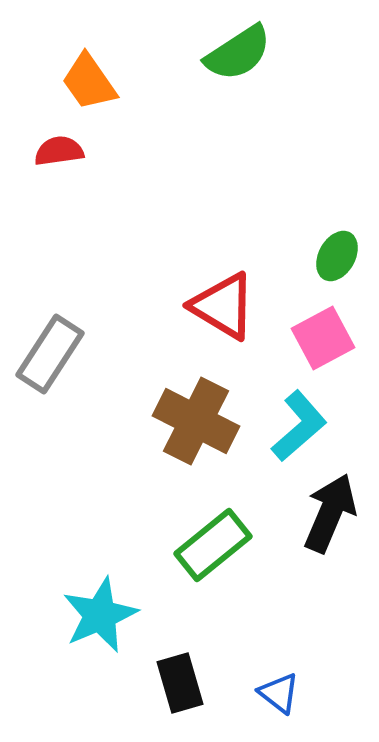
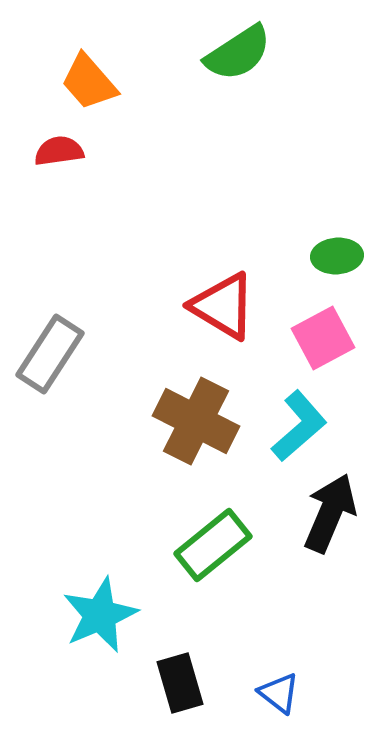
orange trapezoid: rotated 6 degrees counterclockwise
green ellipse: rotated 57 degrees clockwise
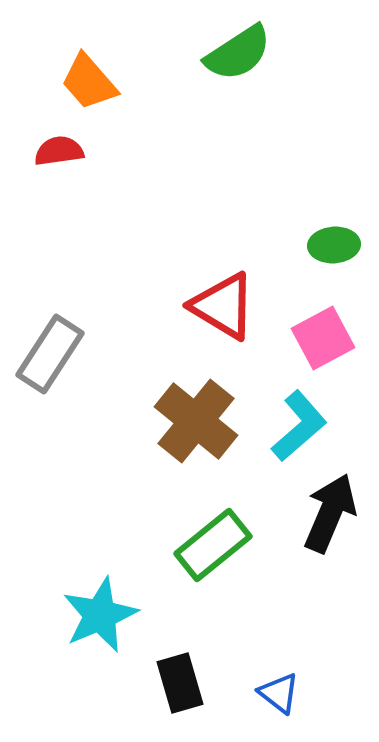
green ellipse: moved 3 px left, 11 px up
brown cross: rotated 12 degrees clockwise
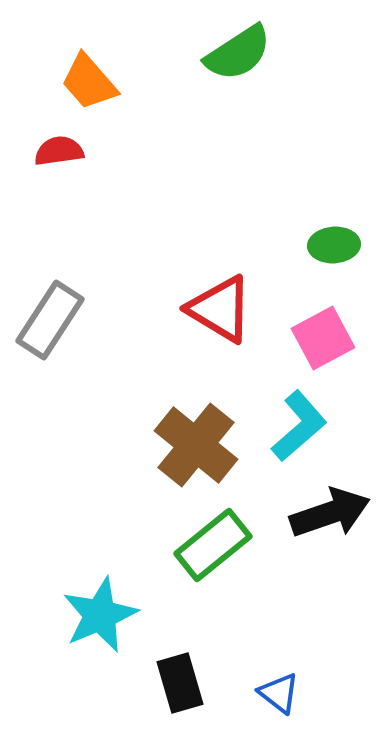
red triangle: moved 3 px left, 3 px down
gray rectangle: moved 34 px up
brown cross: moved 24 px down
black arrow: rotated 48 degrees clockwise
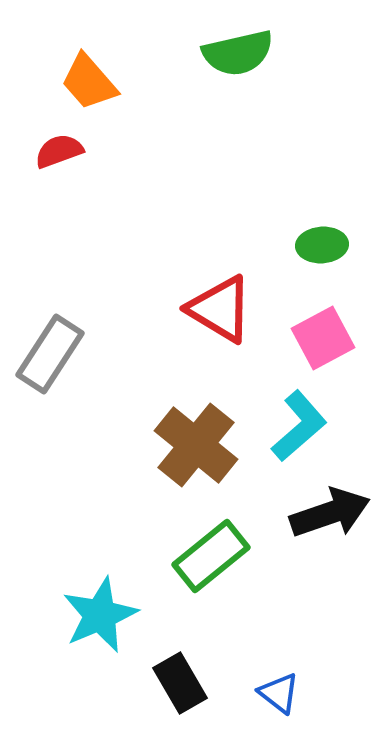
green semicircle: rotated 20 degrees clockwise
red semicircle: rotated 12 degrees counterclockwise
green ellipse: moved 12 px left
gray rectangle: moved 34 px down
green rectangle: moved 2 px left, 11 px down
black rectangle: rotated 14 degrees counterclockwise
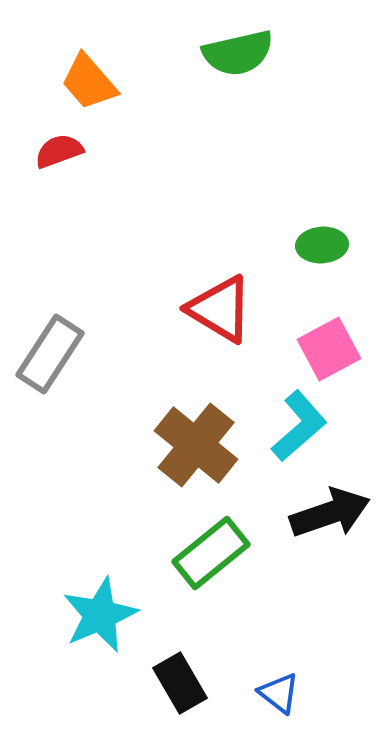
pink square: moved 6 px right, 11 px down
green rectangle: moved 3 px up
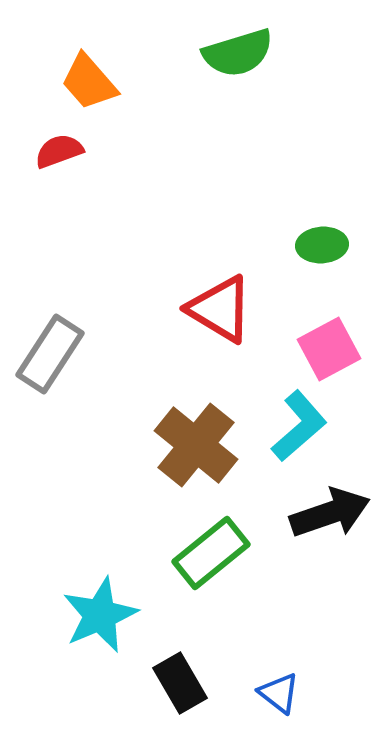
green semicircle: rotated 4 degrees counterclockwise
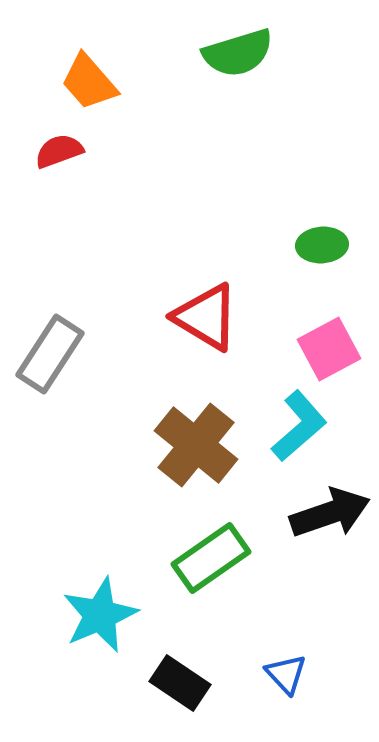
red triangle: moved 14 px left, 8 px down
green rectangle: moved 5 px down; rotated 4 degrees clockwise
black rectangle: rotated 26 degrees counterclockwise
blue triangle: moved 7 px right, 19 px up; rotated 9 degrees clockwise
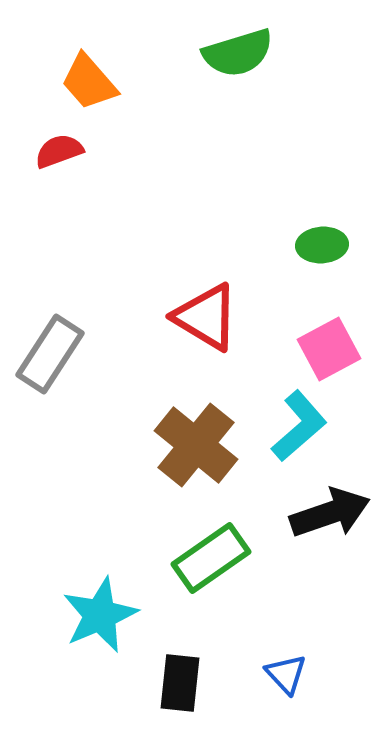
black rectangle: rotated 62 degrees clockwise
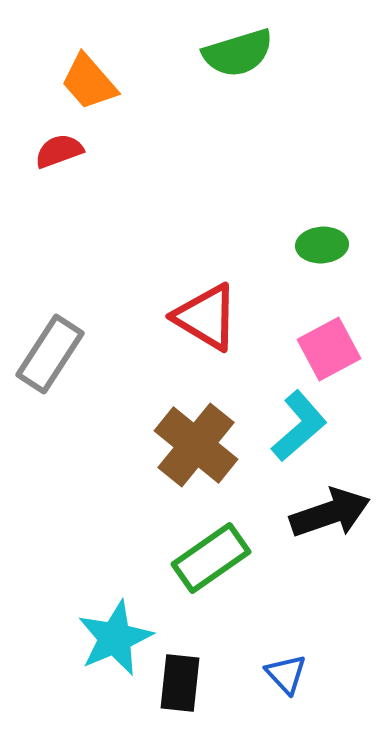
cyan star: moved 15 px right, 23 px down
